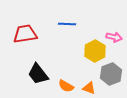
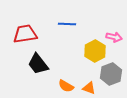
black trapezoid: moved 10 px up
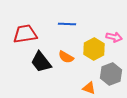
yellow hexagon: moved 1 px left, 2 px up
black trapezoid: moved 3 px right, 2 px up
orange semicircle: moved 29 px up
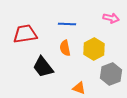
pink arrow: moved 3 px left, 19 px up
orange semicircle: moved 1 px left, 9 px up; rotated 49 degrees clockwise
black trapezoid: moved 2 px right, 5 px down
orange triangle: moved 10 px left
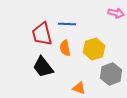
pink arrow: moved 5 px right, 5 px up
red trapezoid: moved 17 px right; rotated 95 degrees counterclockwise
yellow hexagon: rotated 10 degrees clockwise
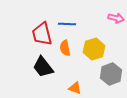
pink arrow: moved 5 px down
orange triangle: moved 4 px left
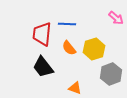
pink arrow: rotated 28 degrees clockwise
red trapezoid: rotated 20 degrees clockwise
orange semicircle: moved 4 px right; rotated 28 degrees counterclockwise
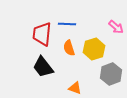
pink arrow: moved 9 px down
orange semicircle: rotated 21 degrees clockwise
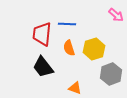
pink arrow: moved 12 px up
